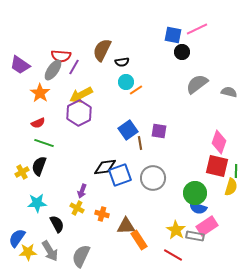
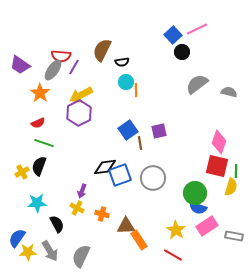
blue square at (173, 35): rotated 36 degrees clockwise
orange line at (136, 90): rotated 56 degrees counterclockwise
purple square at (159, 131): rotated 21 degrees counterclockwise
gray rectangle at (195, 236): moved 39 px right
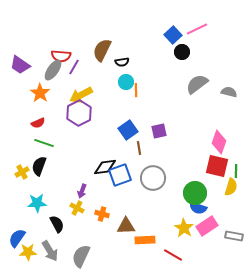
brown line at (140, 143): moved 1 px left, 5 px down
yellow star at (176, 230): moved 8 px right, 2 px up
orange rectangle at (139, 240): moved 6 px right; rotated 60 degrees counterclockwise
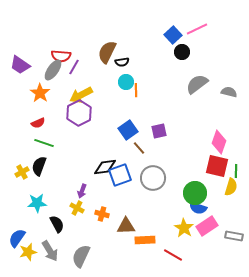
brown semicircle at (102, 50): moved 5 px right, 2 px down
brown line at (139, 148): rotated 32 degrees counterclockwise
yellow star at (28, 252): rotated 12 degrees counterclockwise
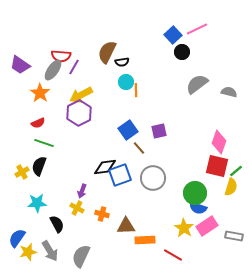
green line at (236, 171): rotated 48 degrees clockwise
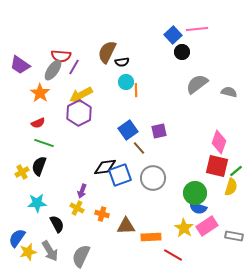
pink line at (197, 29): rotated 20 degrees clockwise
orange rectangle at (145, 240): moved 6 px right, 3 px up
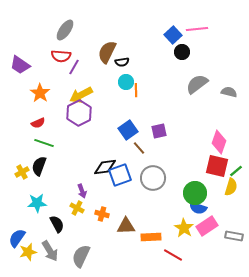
gray ellipse at (53, 70): moved 12 px right, 40 px up
purple arrow at (82, 191): rotated 40 degrees counterclockwise
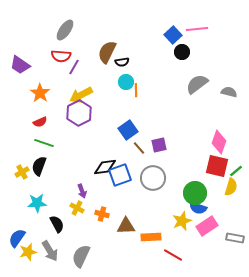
red semicircle at (38, 123): moved 2 px right, 1 px up
purple square at (159, 131): moved 14 px down
yellow star at (184, 228): moved 2 px left, 7 px up; rotated 18 degrees clockwise
gray rectangle at (234, 236): moved 1 px right, 2 px down
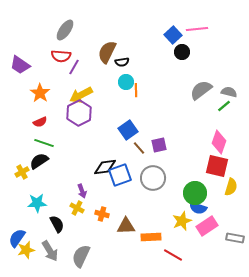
gray semicircle at (197, 84): moved 4 px right, 6 px down
black semicircle at (39, 166): moved 5 px up; rotated 36 degrees clockwise
green line at (236, 171): moved 12 px left, 65 px up
yellow star at (28, 252): moved 2 px left, 2 px up
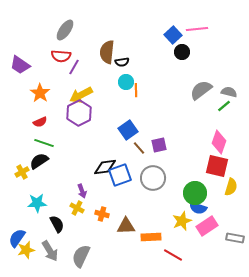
brown semicircle at (107, 52): rotated 20 degrees counterclockwise
